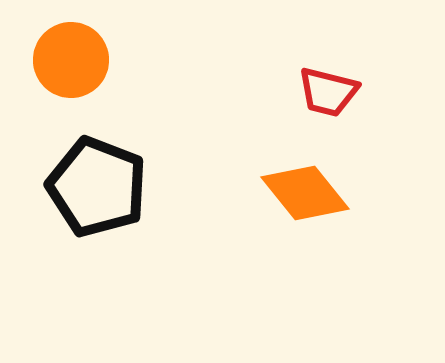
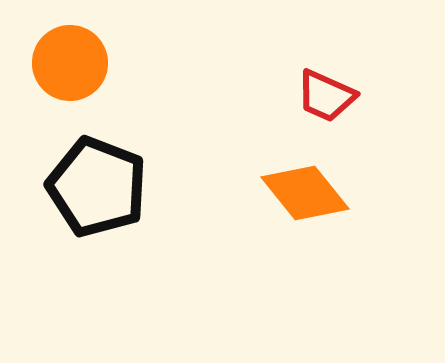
orange circle: moved 1 px left, 3 px down
red trapezoid: moved 2 px left, 4 px down; rotated 10 degrees clockwise
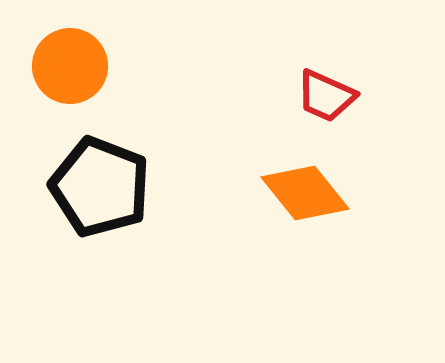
orange circle: moved 3 px down
black pentagon: moved 3 px right
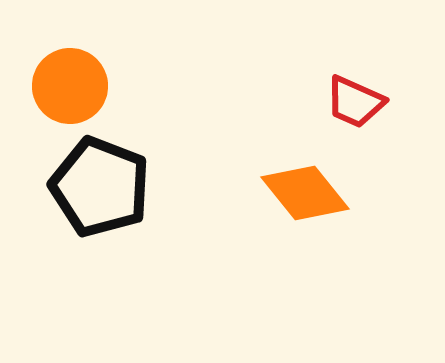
orange circle: moved 20 px down
red trapezoid: moved 29 px right, 6 px down
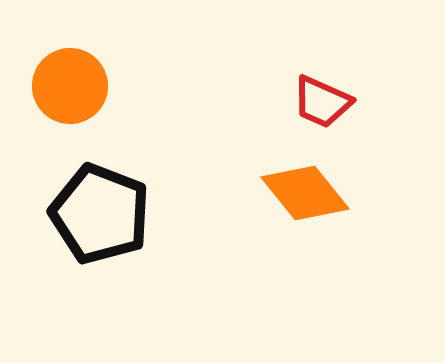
red trapezoid: moved 33 px left
black pentagon: moved 27 px down
